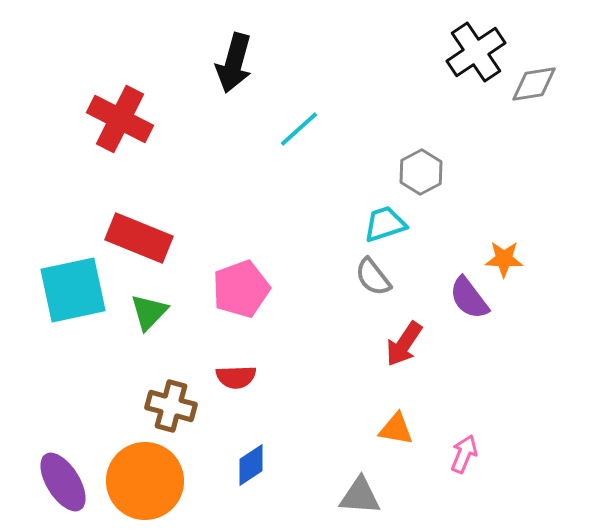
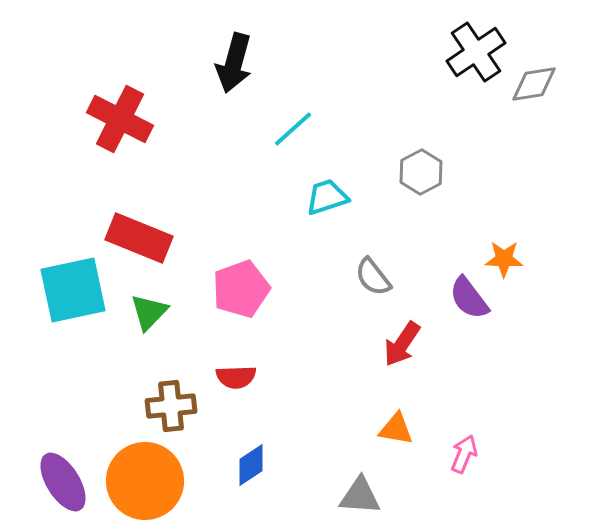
cyan line: moved 6 px left
cyan trapezoid: moved 58 px left, 27 px up
red arrow: moved 2 px left
brown cross: rotated 21 degrees counterclockwise
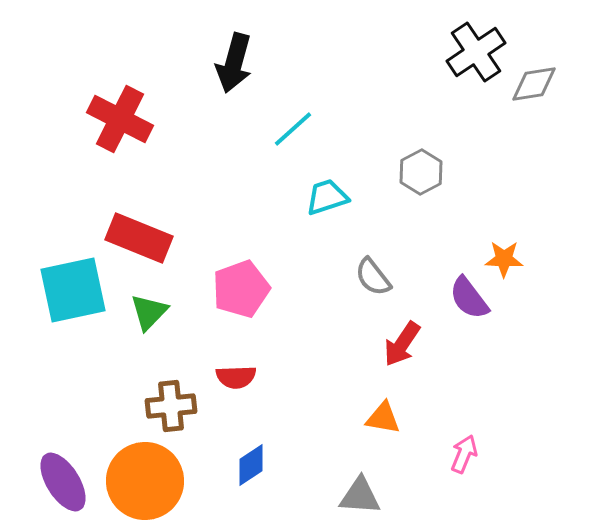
orange triangle: moved 13 px left, 11 px up
